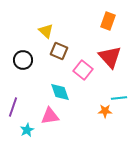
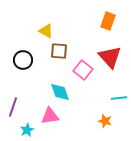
yellow triangle: rotated 14 degrees counterclockwise
brown square: rotated 18 degrees counterclockwise
orange star: moved 10 px down; rotated 16 degrees clockwise
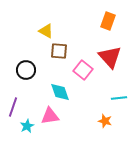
black circle: moved 3 px right, 10 px down
cyan star: moved 4 px up
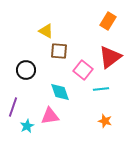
orange rectangle: rotated 12 degrees clockwise
red triangle: rotated 35 degrees clockwise
cyan line: moved 18 px left, 9 px up
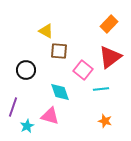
orange rectangle: moved 1 px right, 3 px down; rotated 12 degrees clockwise
pink triangle: rotated 24 degrees clockwise
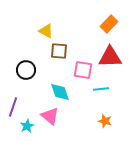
red triangle: rotated 35 degrees clockwise
pink square: rotated 30 degrees counterclockwise
pink triangle: rotated 24 degrees clockwise
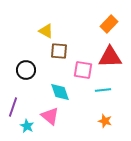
cyan line: moved 2 px right, 1 px down
cyan star: rotated 16 degrees counterclockwise
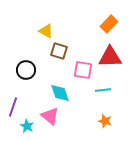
brown square: rotated 12 degrees clockwise
cyan diamond: moved 1 px down
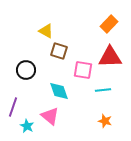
cyan diamond: moved 1 px left, 2 px up
